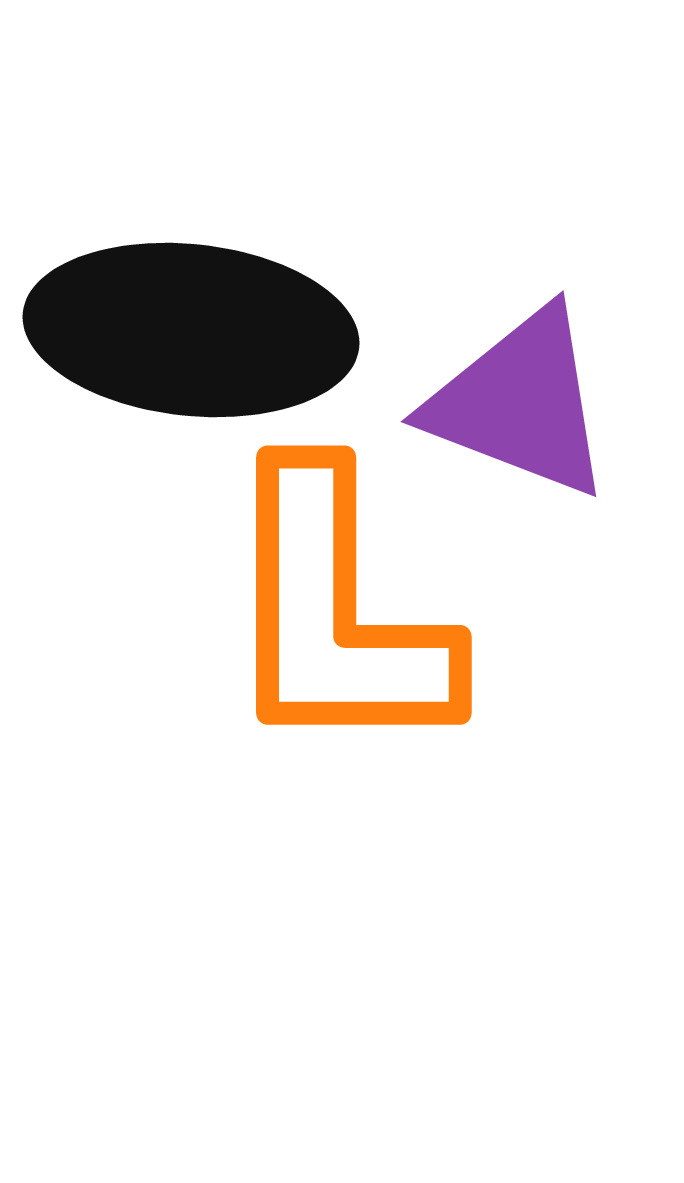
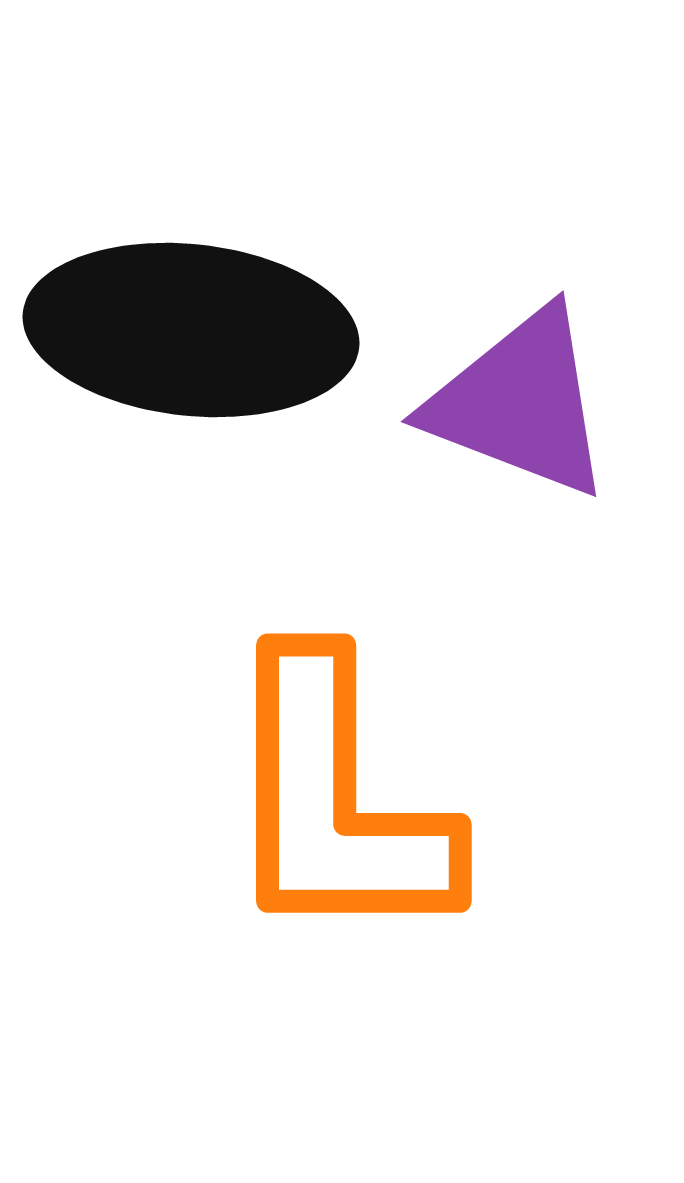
orange L-shape: moved 188 px down
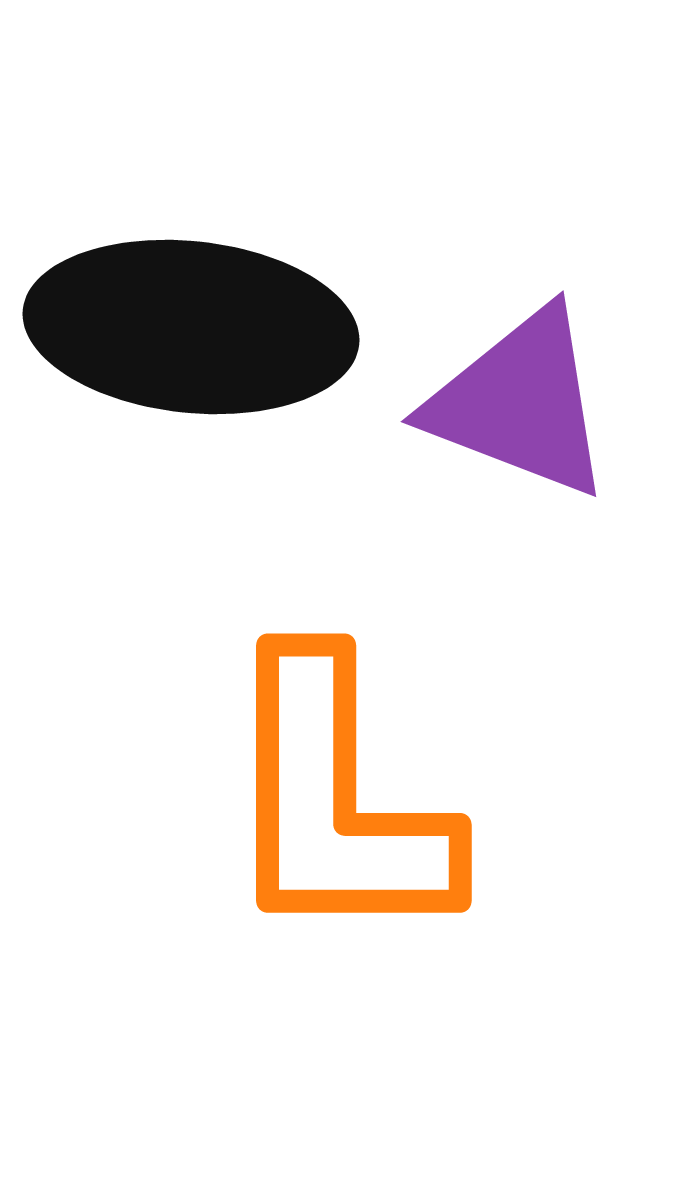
black ellipse: moved 3 px up
